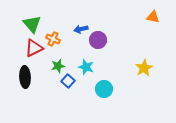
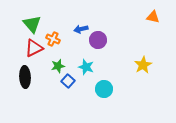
yellow star: moved 1 px left, 3 px up
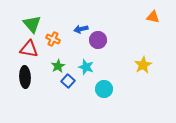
red triangle: moved 5 px left, 1 px down; rotated 36 degrees clockwise
green star: rotated 16 degrees counterclockwise
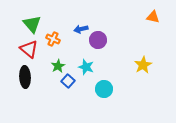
red triangle: rotated 30 degrees clockwise
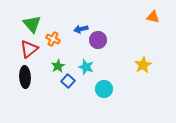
red triangle: rotated 42 degrees clockwise
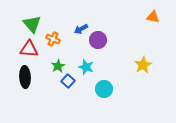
blue arrow: rotated 16 degrees counterclockwise
red triangle: rotated 42 degrees clockwise
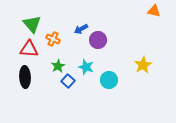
orange triangle: moved 1 px right, 6 px up
cyan circle: moved 5 px right, 9 px up
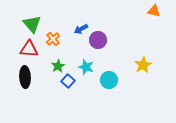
orange cross: rotated 24 degrees clockwise
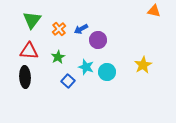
green triangle: moved 4 px up; rotated 18 degrees clockwise
orange cross: moved 6 px right, 10 px up
red triangle: moved 2 px down
green star: moved 9 px up
cyan circle: moved 2 px left, 8 px up
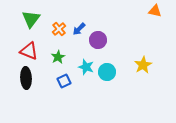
orange triangle: moved 1 px right
green triangle: moved 1 px left, 1 px up
blue arrow: moved 2 px left; rotated 16 degrees counterclockwise
red triangle: rotated 18 degrees clockwise
black ellipse: moved 1 px right, 1 px down
blue square: moved 4 px left; rotated 24 degrees clockwise
